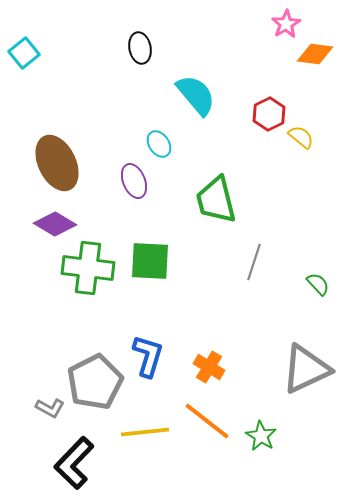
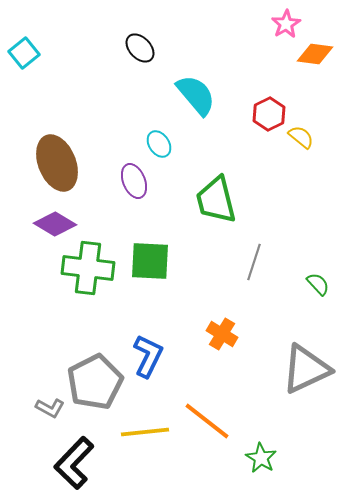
black ellipse: rotated 32 degrees counterclockwise
brown ellipse: rotated 4 degrees clockwise
blue L-shape: rotated 9 degrees clockwise
orange cross: moved 13 px right, 33 px up
green star: moved 22 px down
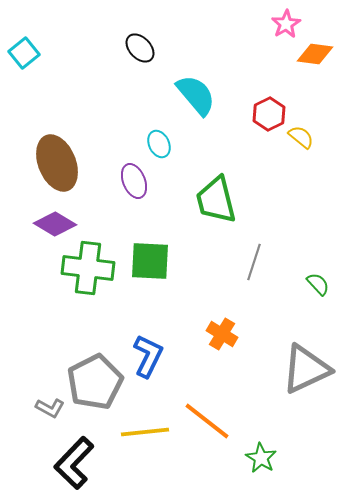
cyan ellipse: rotated 8 degrees clockwise
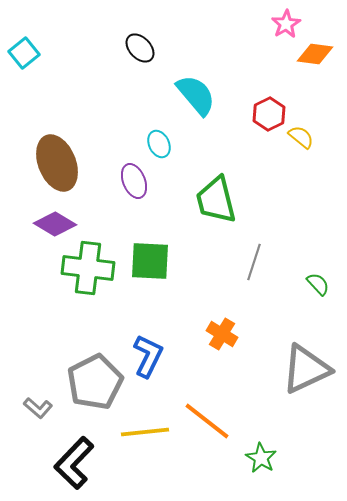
gray L-shape: moved 12 px left; rotated 12 degrees clockwise
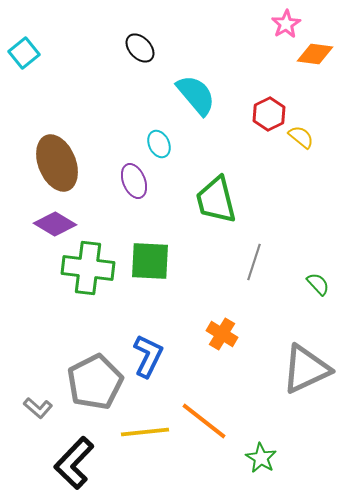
orange line: moved 3 px left
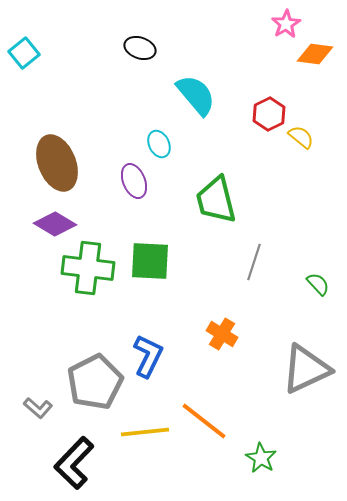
black ellipse: rotated 28 degrees counterclockwise
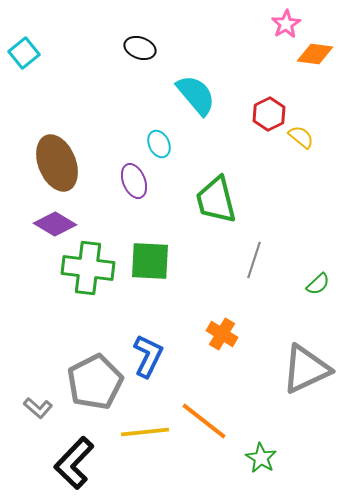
gray line: moved 2 px up
green semicircle: rotated 90 degrees clockwise
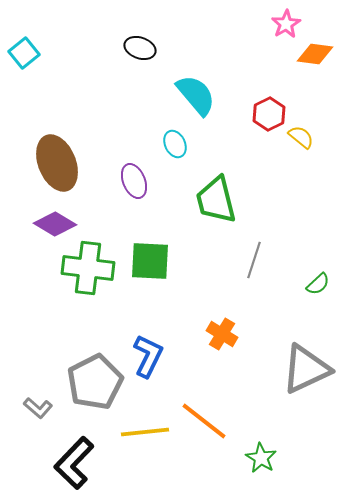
cyan ellipse: moved 16 px right
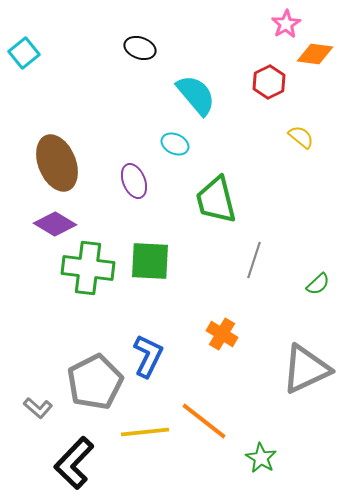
red hexagon: moved 32 px up
cyan ellipse: rotated 40 degrees counterclockwise
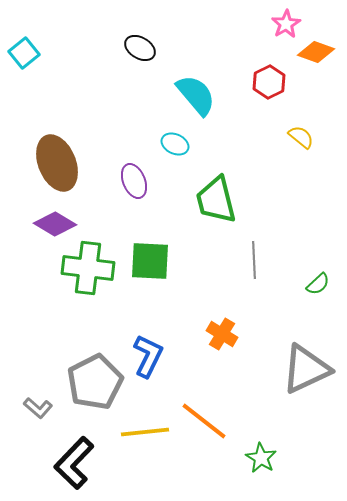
black ellipse: rotated 12 degrees clockwise
orange diamond: moved 1 px right, 2 px up; rotated 12 degrees clockwise
gray line: rotated 21 degrees counterclockwise
